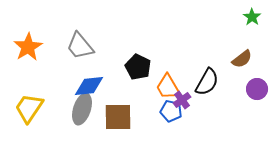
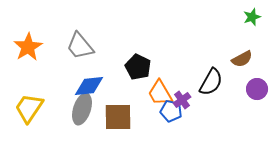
green star: rotated 18 degrees clockwise
brown semicircle: rotated 10 degrees clockwise
black semicircle: moved 4 px right
orange trapezoid: moved 8 px left, 6 px down
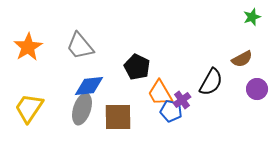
black pentagon: moved 1 px left
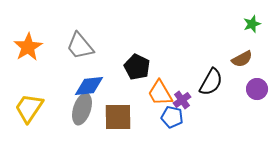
green star: moved 7 px down
blue pentagon: moved 1 px right, 6 px down
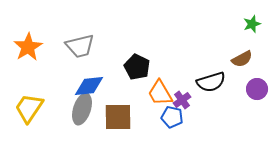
gray trapezoid: rotated 64 degrees counterclockwise
black semicircle: rotated 44 degrees clockwise
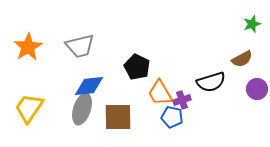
purple cross: rotated 18 degrees clockwise
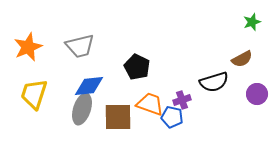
green star: moved 2 px up
orange star: rotated 8 degrees clockwise
black semicircle: moved 3 px right
purple circle: moved 5 px down
orange trapezoid: moved 10 px left, 11 px down; rotated 140 degrees clockwise
yellow trapezoid: moved 5 px right, 14 px up; rotated 16 degrees counterclockwise
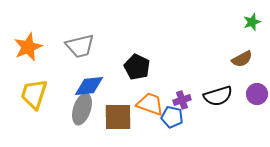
black semicircle: moved 4 px right, 14 px down
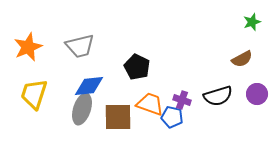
purple cross: rotated 36 degrees clockwise
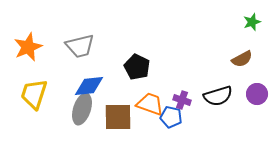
blue pentagon: moved 1 px left
